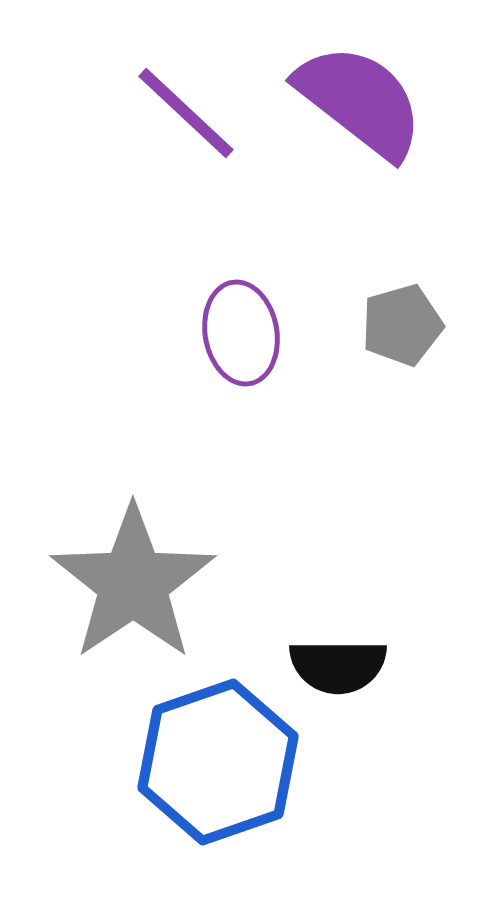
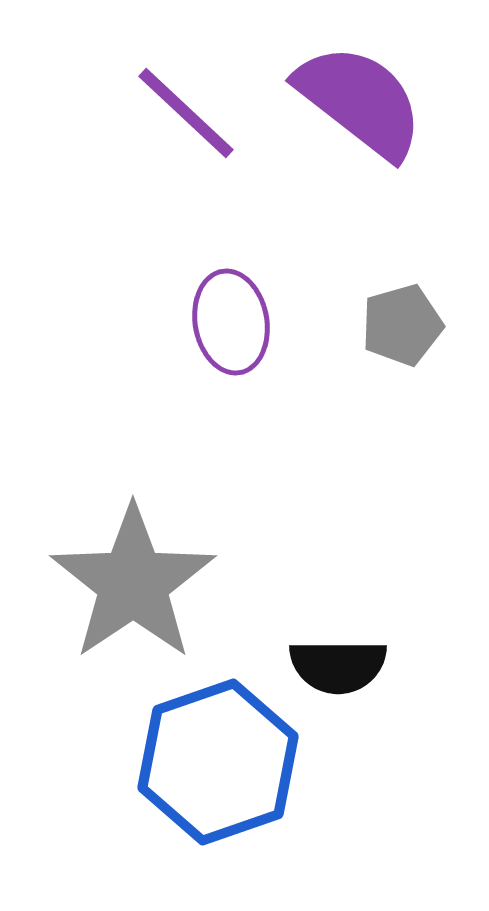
purple ellipse: moved 10 px left, 11 px up
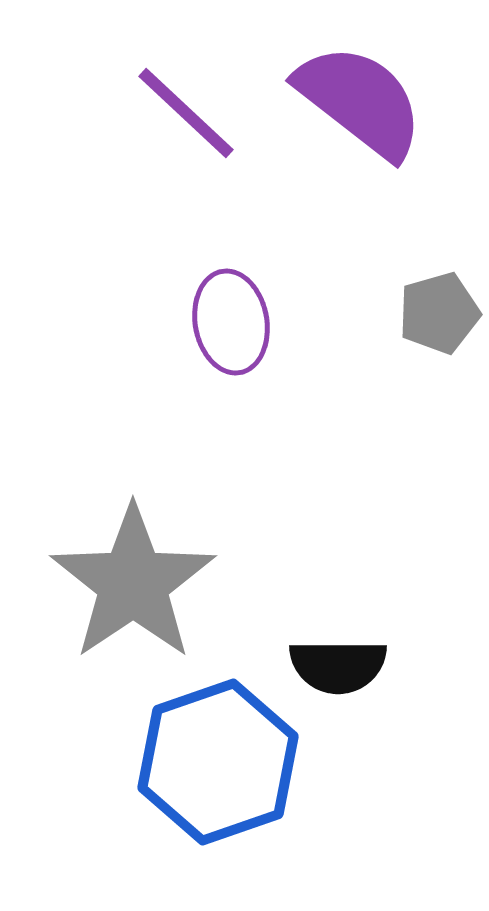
gray pentagon: moved 37 px right, 12 px up
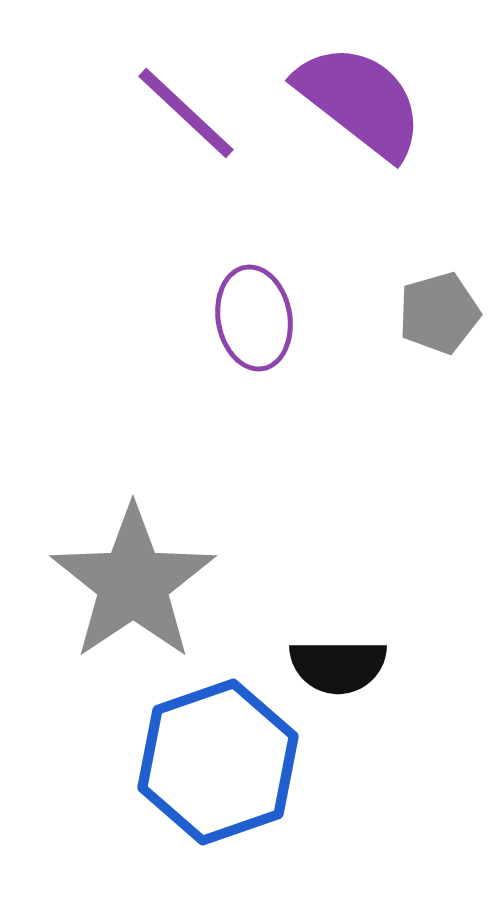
purple ellipse: moved 23 px right, 4 px up
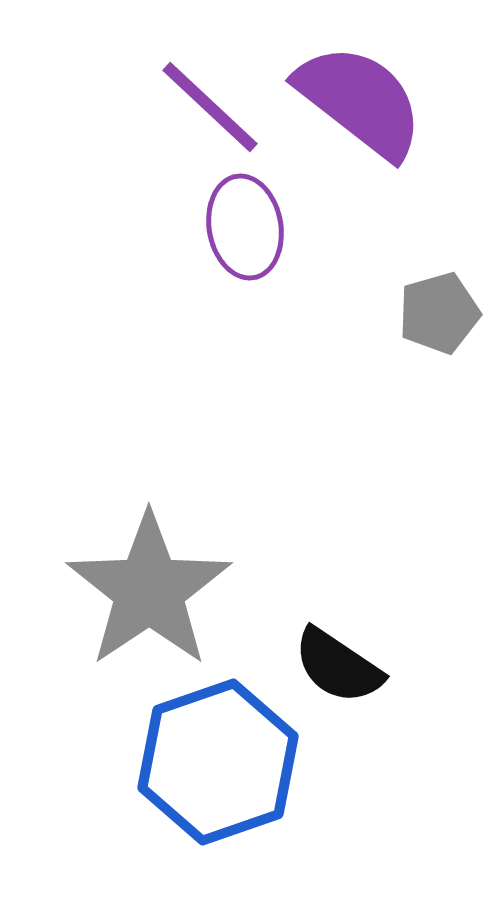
purple line: moved 24 px right, 6 px up
purple ellipse: moved 9 px left, 91 px up
gray star: moved 16 px right, 7 px down
black semicircle: rotated 34 degrees clockwise
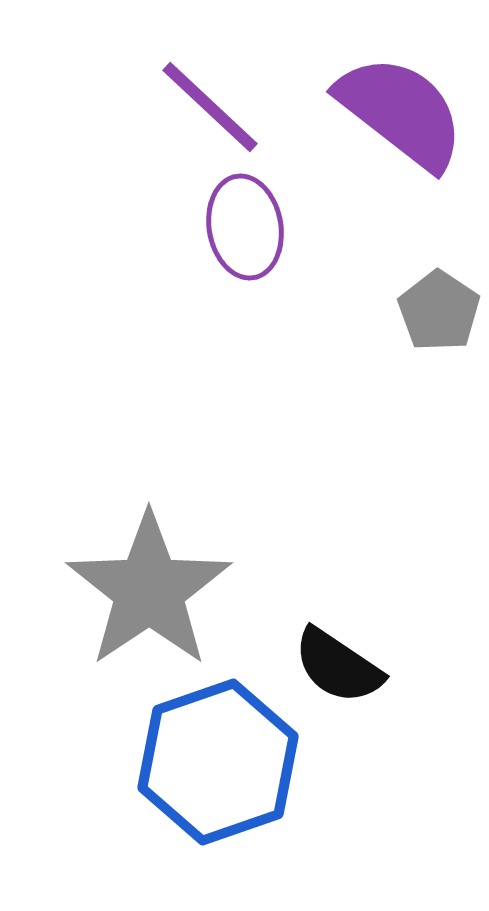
purple semicircle: moved 41 px right, 11 px down
gray pentagon: moved 2 px up; rotated 22 degrees counterclockwise
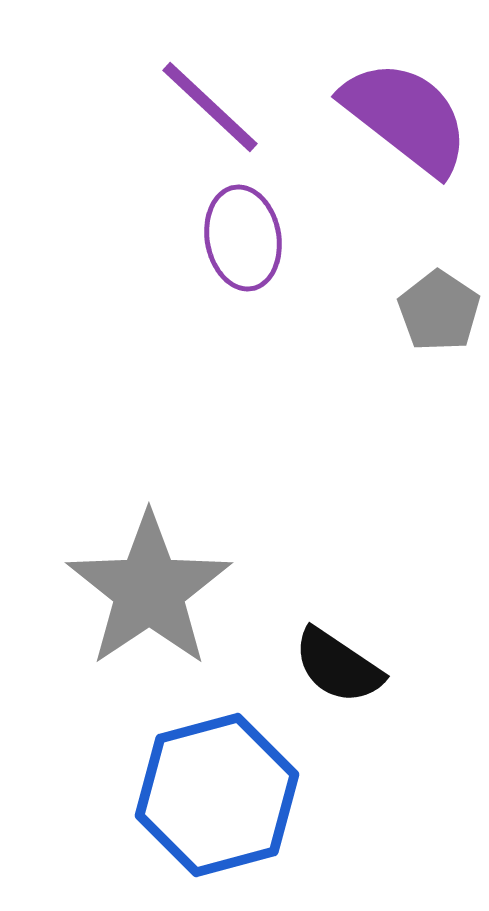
purple semicircle: moved 5 px right, 5 px down
purple ellipse: moved 2 px left, 11 px down
blue hexagon: moved 1 px left, 33 px down; rotated 4 degrees clockwise
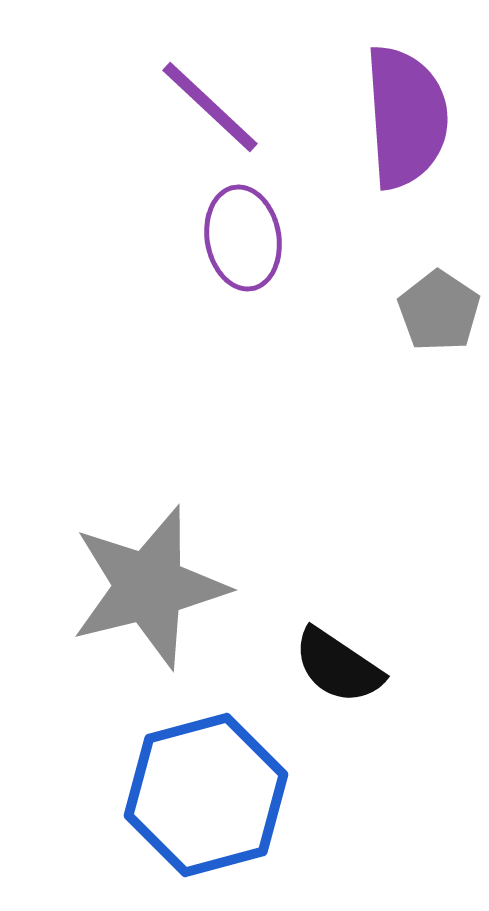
purple semicircle: rotated 48 degrees clockwise
gray star: moved 3 px up; rotated 20 degrees clockwise
blue hexagon: moved 11 px left
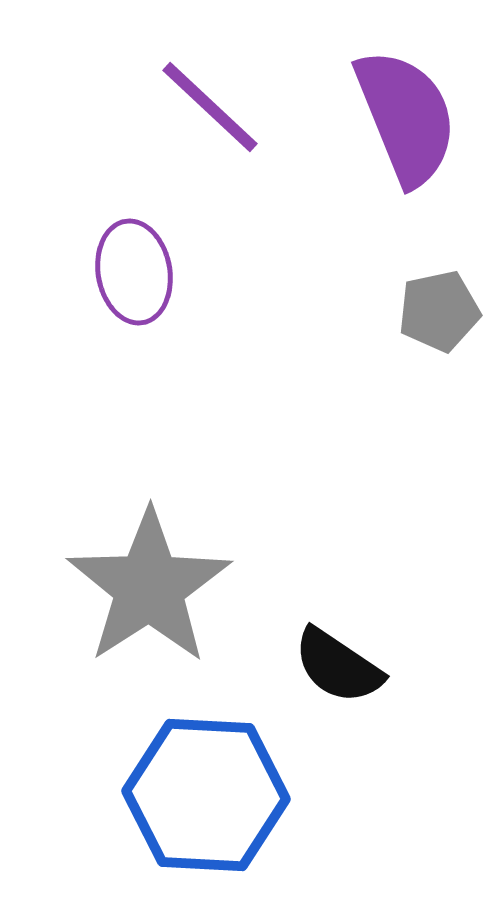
purple semicircle: rotated 18 degrees counterclockwise
purple ellipse: moved 109 px left, 34 px down
gray pentagon: rotated 26 degrees clockwise
gray star: rotated 19 degrees counterclockwise
blue hexagon: rotated 18 degrees clockwise
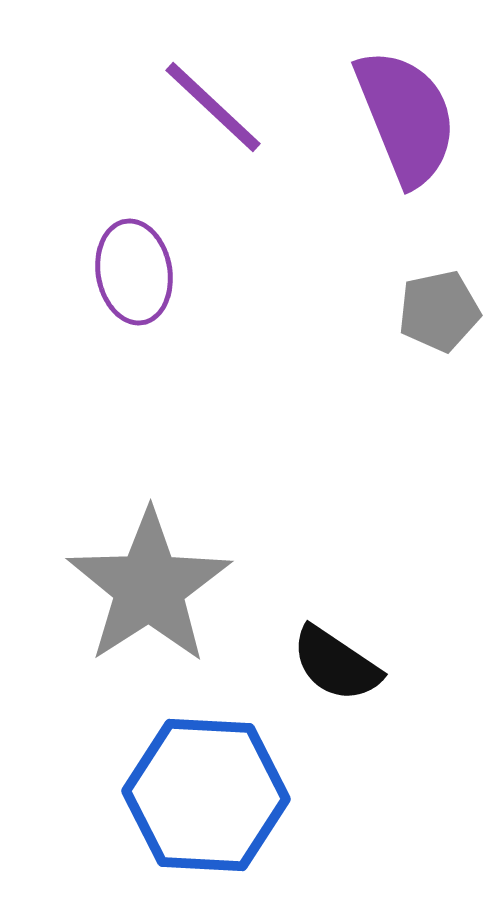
purple line: moved 3 px right
black semicircle: moved 2 px left, 2 px up
